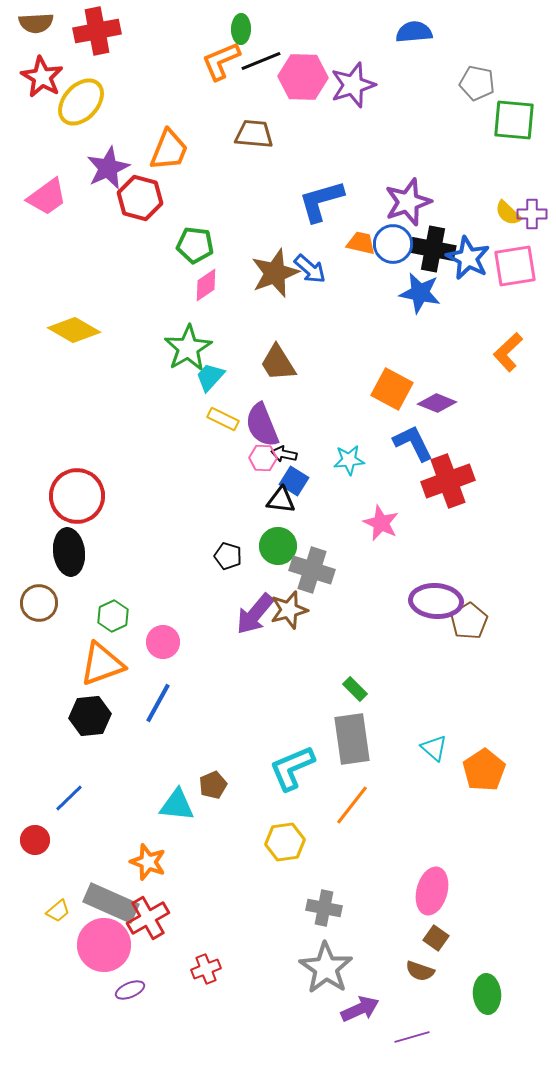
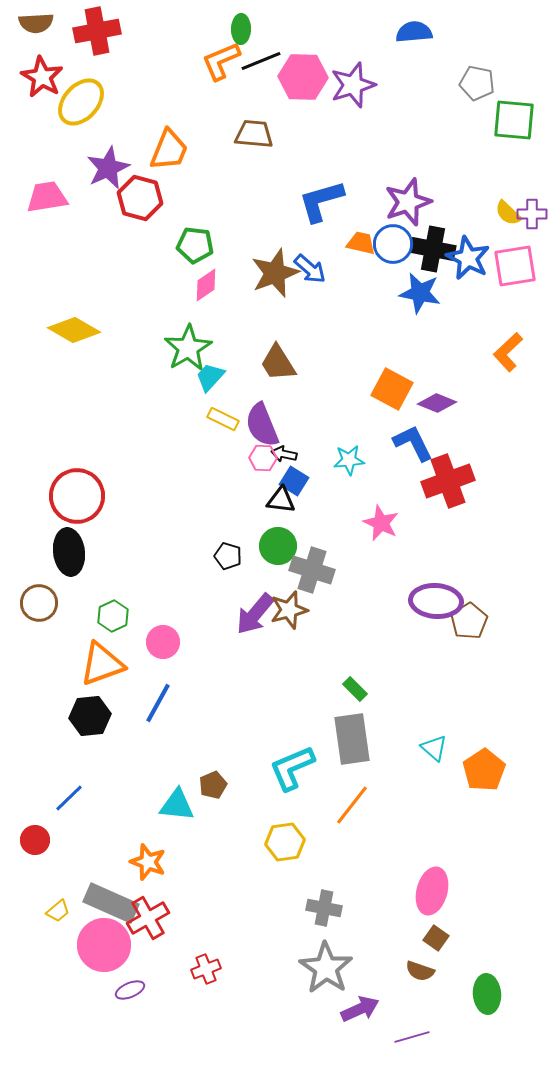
pink trapezoid at (47, 197): rotated 153 degrees counterclockwise
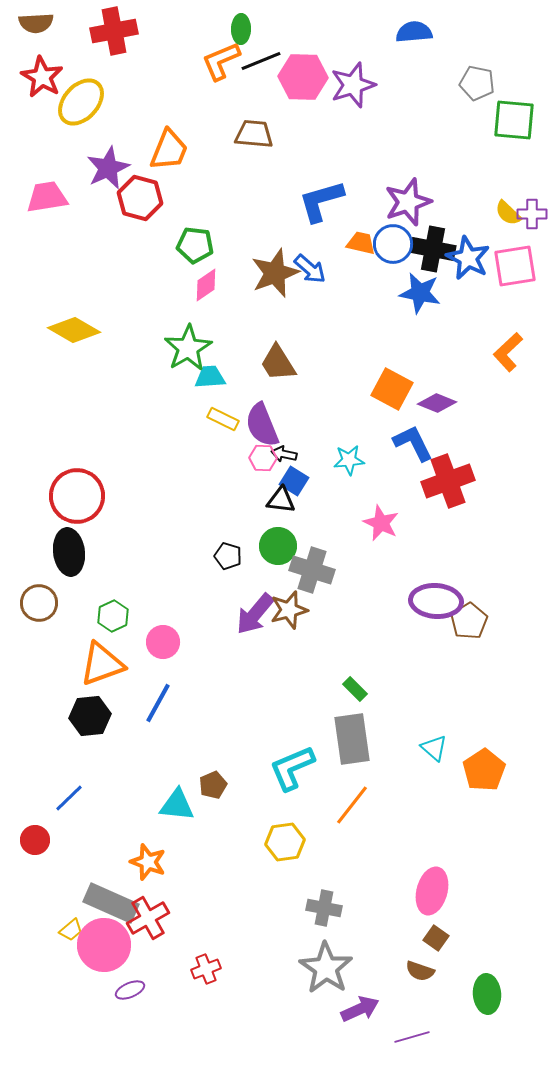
red cross at (97, 31): moved 17 px right
cyan trapezoid at (210, 377): rotated 44 degrees clockwise
yellow trapezoid at (58, 911): moved 13 px right, 19 px down
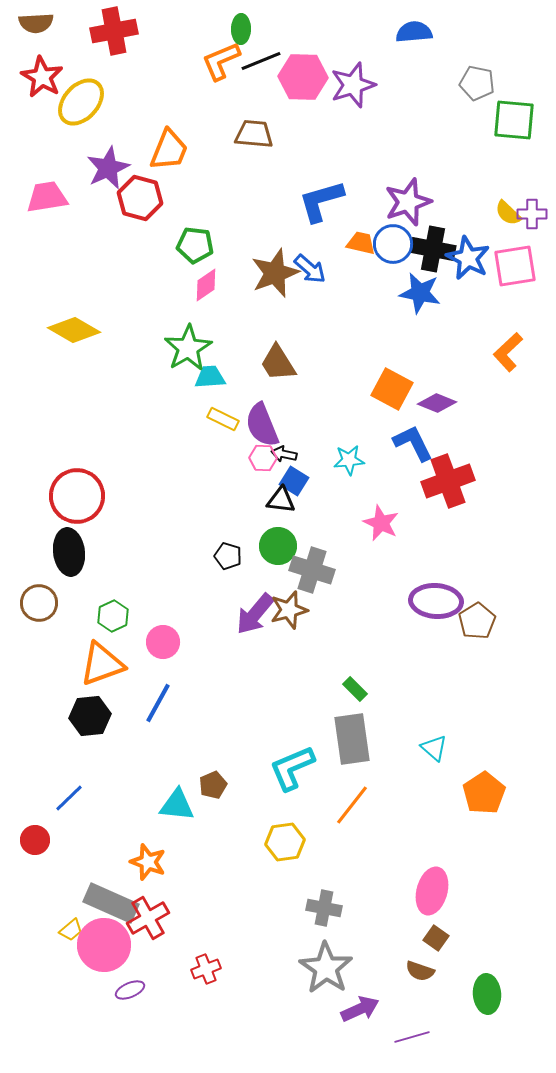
brown pentagon at (469, 621): moved 8 px right
orange pentagon at (484, 770): moved 23 px down
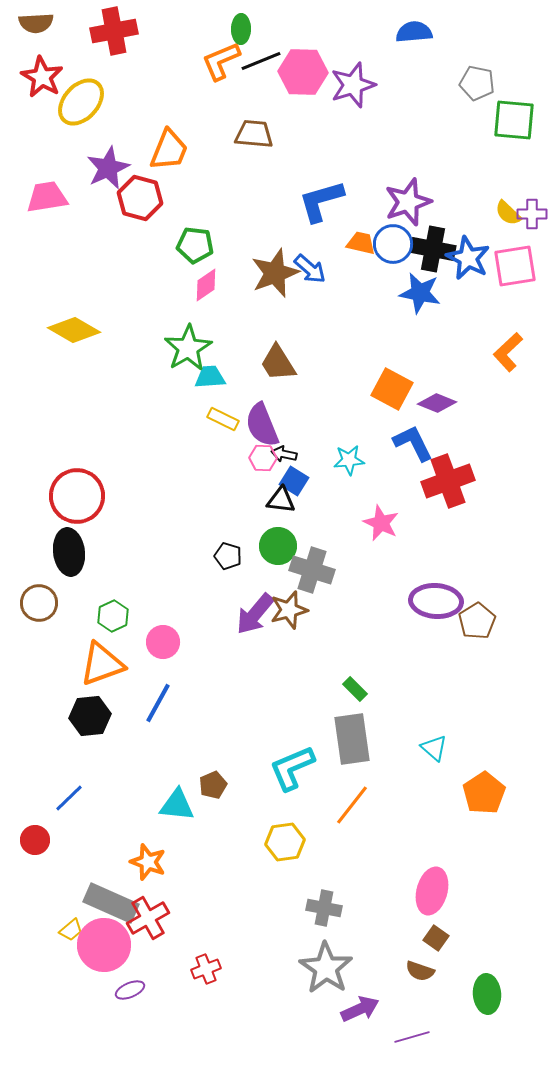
pink hexagon at (303, 77): moved 5 px up
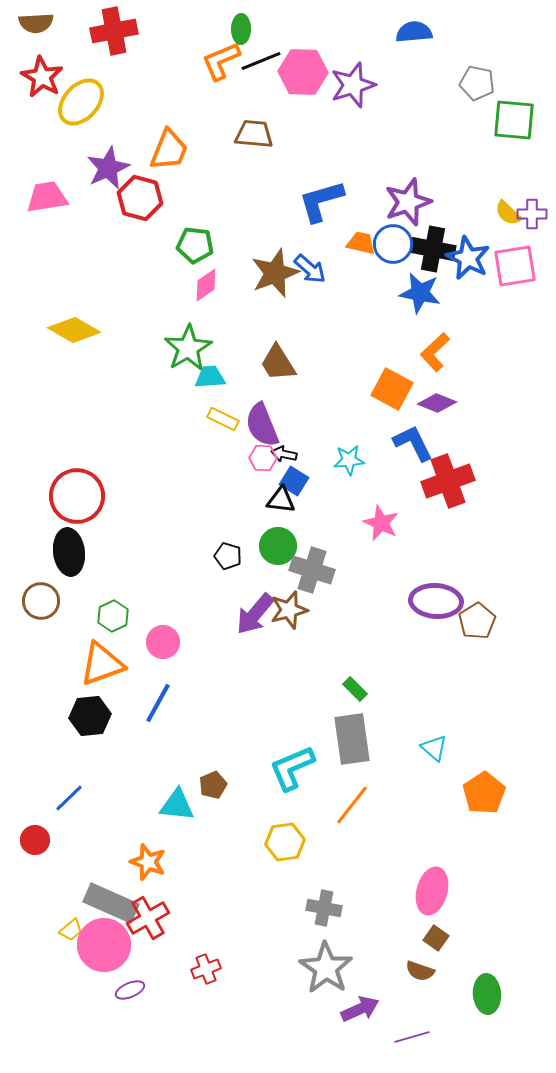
orange L-shape at (508, 352): moved 73 px left
brown circle at (39, 603): moved 2 px right, 2 px up
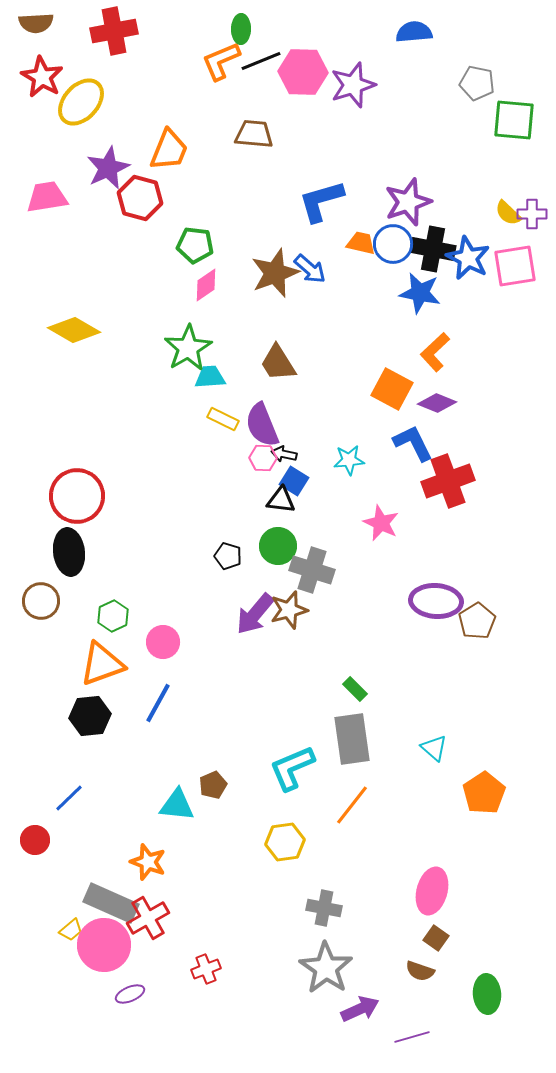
purple ellipse at (130, 990): moved 4 px down
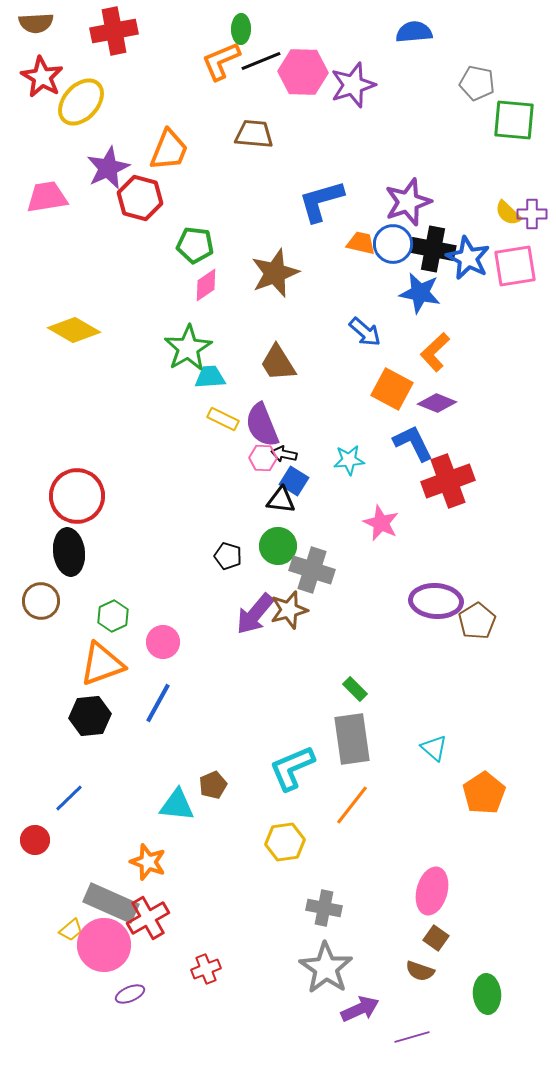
blue arrow at (310, 269): moved 55 px right, 63 px down
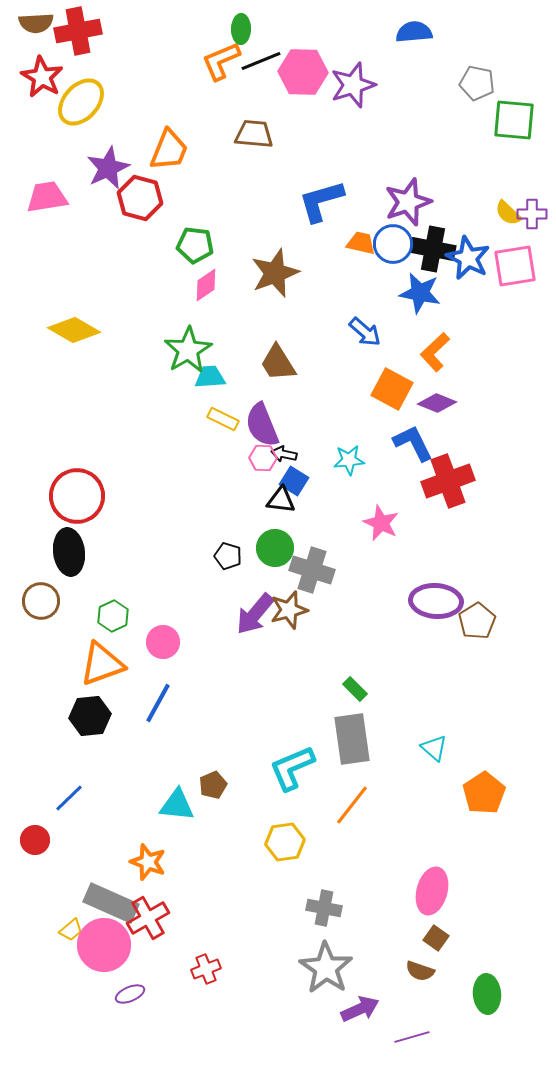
red cross at (114, 31): moved 36 px left
green star at (188, 348): moved 2 px down
green circle at (278, 546): moved 3 px left, 2 px down
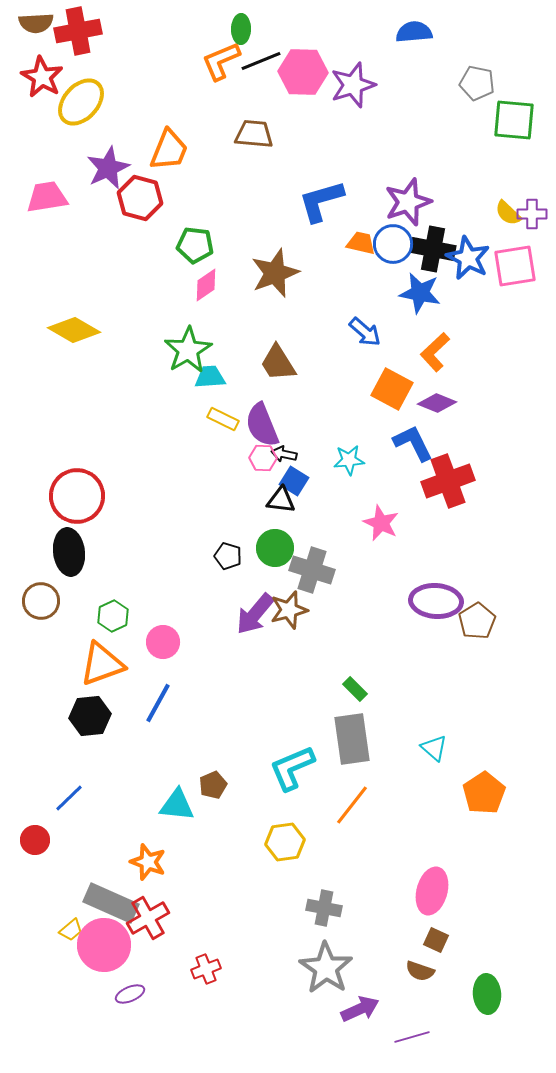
brown square at (436, 938): moved 2 px down; rotated 10 degrees counterclockwise
